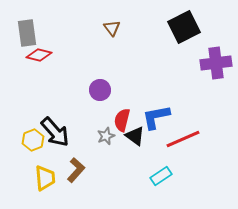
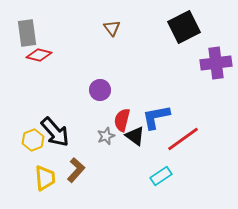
red line: rotated 12 degrees counterclockwise
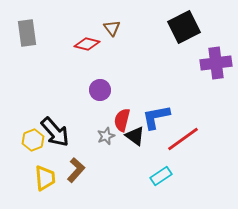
red diamond: moved 48 px right, 11 px up
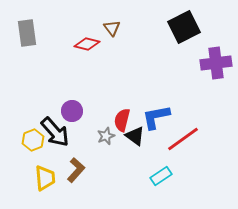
purple circle: moved 28 px left, 21 px down
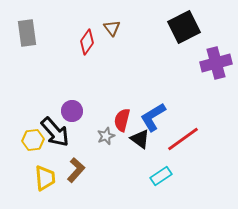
red diamond: moved 2 px up; rotated 70 degrees counterclockwise
purple cross: rotated 8 degrees counterclockwise
blue L-shape: moved 3 px left; rotated 20 degrees counterclockwise
black triangle: moved 5 px right, 3 px down
yellow hexagon: rotated 15 degrees clockwise
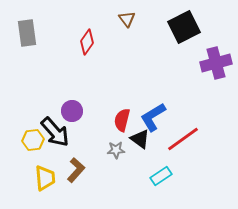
brown triangle: moved 15 px right, 9 px up
gray star: moved 10 px right, 14 px down; rotated 18 degrees clockwise
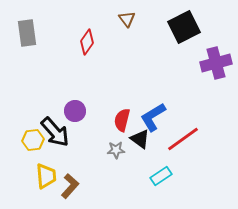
purple circle: moved 3 px right
brown L-shape: moved 6 px left, 16 px down
yellow trapezoid: moved 1 px right, 2 px up
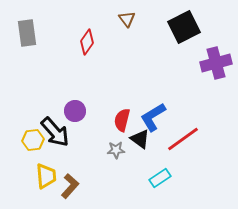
cyan rectangle: moved 1 px left, 2 px down
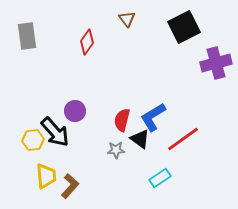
gray rectangle: moved 3 px down
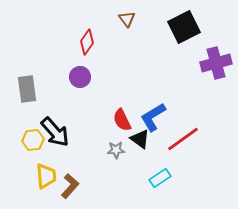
gray rectangle: moved 53 px down
purple circle: moved 5 px right, 34 px up
red semicircle: rotated 40 degrees counterclockwise
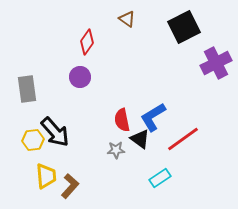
brown triangle: rotated 18 degrees counterclockwise
purple cross: rotated 12 degrees counterclockwise
red semicircle: rotated 15 degrees clockwise
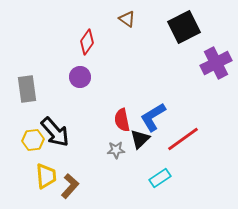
black triangle: rotated 40 degrees clockwise
